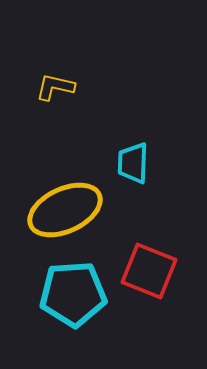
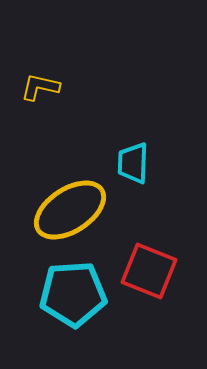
yellow L-shape: moved 15 px left
yellow ellipse: moved 5 px right; rotated 8 degrees counterclockwise
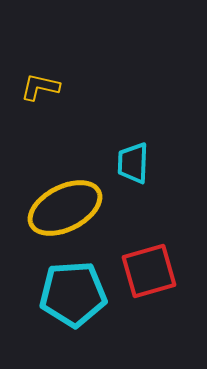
yellow ellipse: moved 5 px left, 2 px up; rotated 6 degrees clockwise
red square: rotated 38 degrees counterclockwise
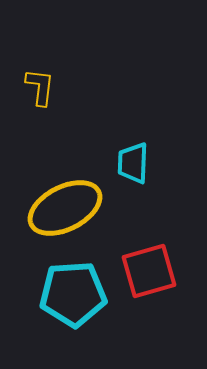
yellow L-shape: rotated 84 degrees clockwise
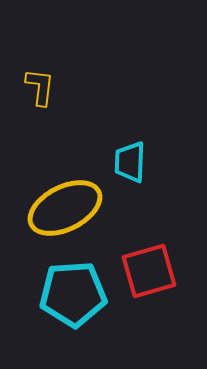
cyan trapezoid: moved 3 px left, 1 px up
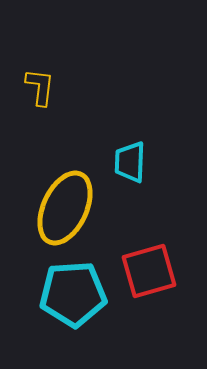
yellow ellipse: rotated 38 degrees counterclockwise
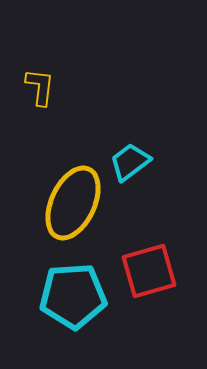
cyan trapezoid: rotated 51 degrees clockwise
yellow ellipse: moved 8 px right, 5 px up
cyan pentagon: moved 2 px down
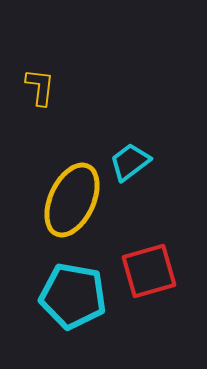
yellow ellipse: moved 1 px left, 3 px up
cyan pentagon: rotated 14 degrees clockwise
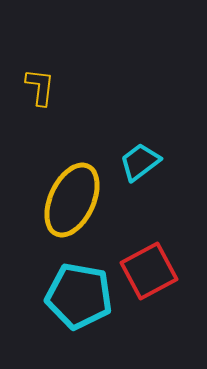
cyan trapezoid: moved 10 px right
red square: rotated 12 degrees counterclockwise
cyan pentagon: moved 6 px right
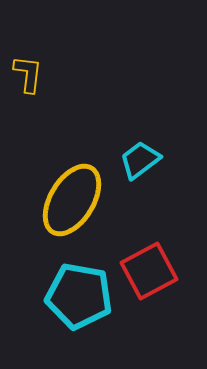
yellow L-shape: moved 12 px left, 13 px up
cyan trapezoid: moved 2 px up
yellow ellipse: rotated 6 degrees clockwise
